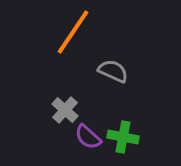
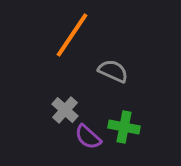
orange line: moved 1 px left, 3 px down
green cross: moved 1 px right, 10 px up
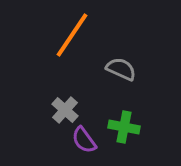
gray semicircle: moved 8 px right, 2 px up
purple semicircle: moved 4 px left, 3 px down; rotated 12 degrees clockwise
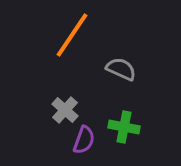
purple semicircle: rotated 124 degrees counterclockwise
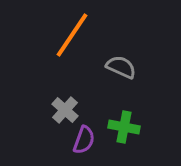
gray semicircle: moved 2 px up
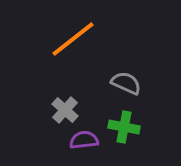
orange line: moved 1 px right, 4 px down; rotated 18 degrees clockwise
gray semicircle: moved 5 px right, 16 px down
purple semicircle: rotated 116 degrees counterclockwise
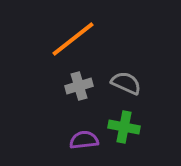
gray cross: moved 14 px right, 24 px up; rotated 32 degrees clockwise
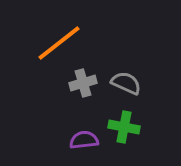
orange line: moved 14 px left, 4 px down
gray cross: moved 4 px right, 3 px up
